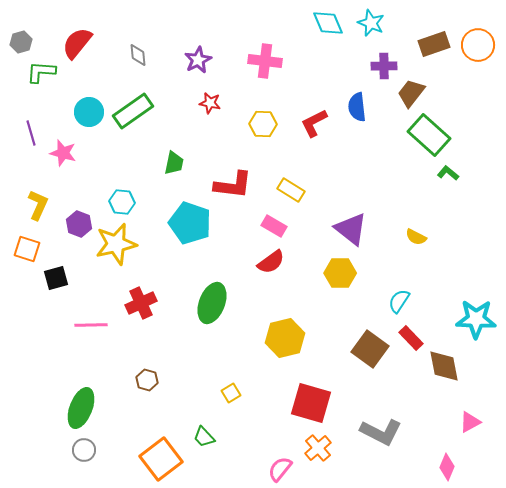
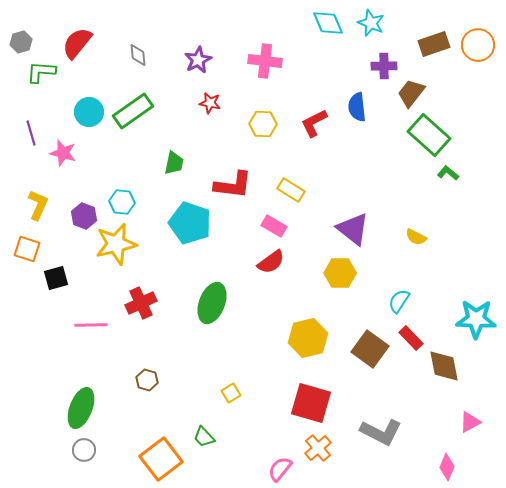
purple hexagon at (79, 224): moved 5 px right, 8 px up
purple triangle at (351, 229): moved 2 px right
yellow hexagon at (285, 338): moved 23 px right
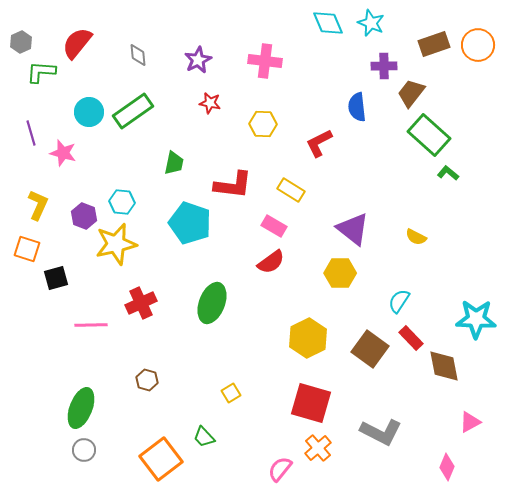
gray hexagon at (21, 42): rotated 10 degrees counterclockwise
red L-shape at (314, 123): moved 5 px right, 20 px down
yellow hexagon at (308, 338): rotated 12 degrees counterclockwise
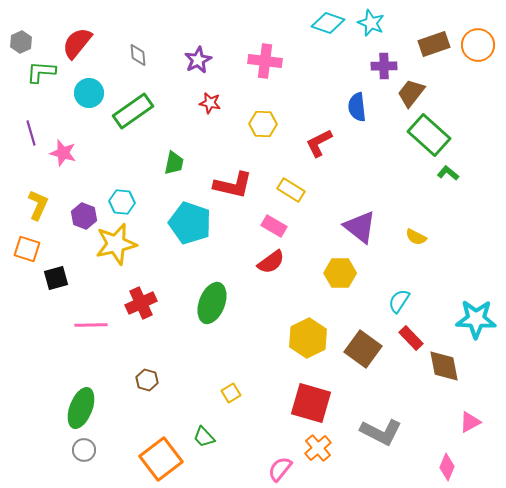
cyan diamond at (328, 23): rotated 48 degrees counterclockwise
cyan circle at (89, 112): moved 19 px up
red L-shape at (233, 185): rotated 6 degrees clockwise
purple triangle at (353, 229): moved 7 px right, 2 px up
brown square at (370, 349): moved 7 px left
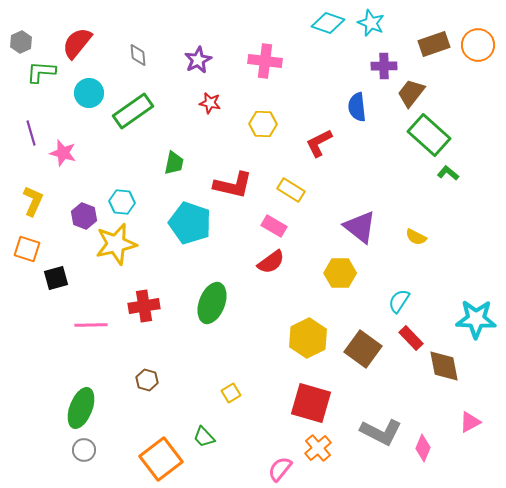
yellow L-shape at (38, 205): moved 5 px left, 4 px up
red cross at (141, 303): moved 3 px right, 3 px down; rotated 16 degrees clockwise
pink diamond at (447, 467): moved 24 px left, 19 px up
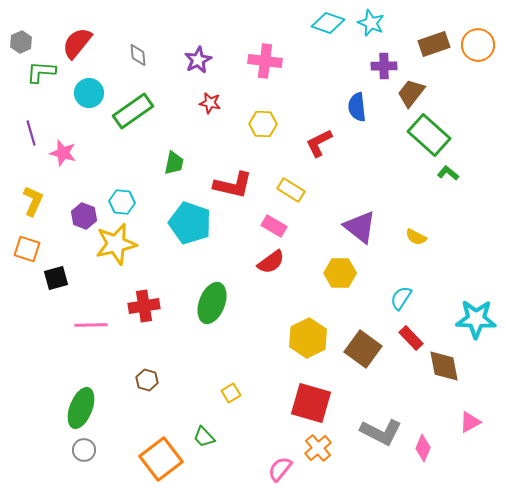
cyan semicircle at (399, 301): moved 2 px right, 3 px up
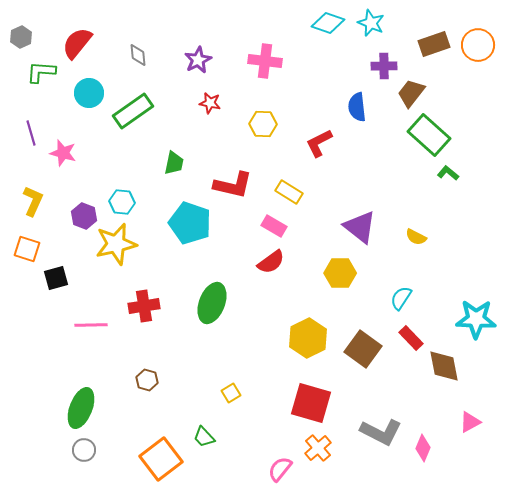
gray hexagon at (21, 42): moved 5 px up
yellow rectangle at (291, 190): moved 2 px left, 2 px down
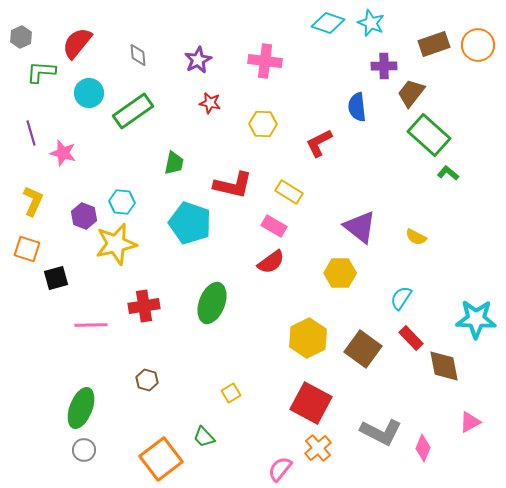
red square at (311, 403): rotated 12 degrees clockwise
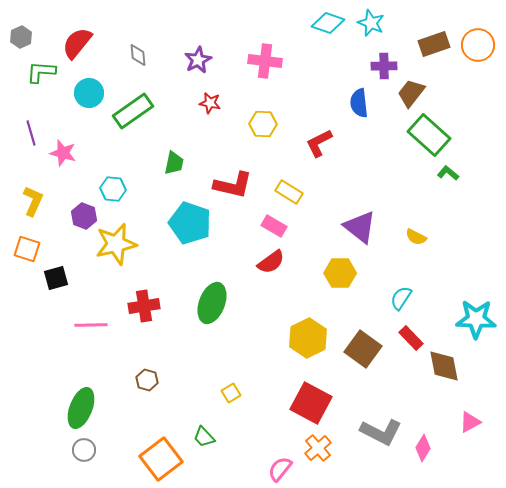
blue semicircle at (357, 107): moved 2 px right, 4 px up
cyan hexagon at (122, 202): moved 9 px left, 13 px up
pink diamond at (423, 448): rotated 8 degrees clockwise
